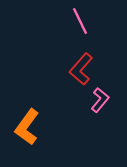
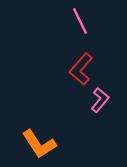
orange L-shape: moved 12 px right, 17 px down; rotated 69 degrees counterclockwise
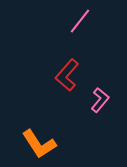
pink line: rotated 64 degrees clockwise
red L-shape: moved 14 px left, 6 px down
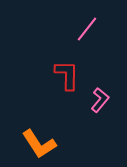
pink line: moved 7 px right, 8 px down
red L-shape: rotated 140 degrees clockwise
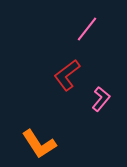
red L-shape: rotated 128 degrees counterclockwise
pink L-shape: moved 1 px right, 1 px up
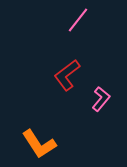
pink line: moved 9 px left, 9 px up
